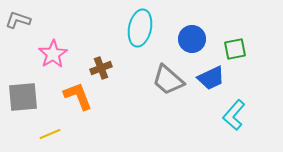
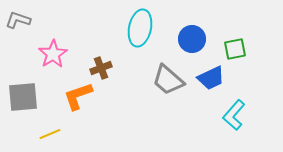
orange L-shape: rotated 88 degrees counterclockwise
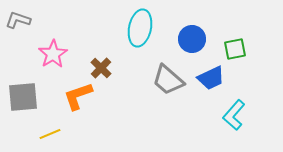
brown cross: rotated 25 degrees counterclockwise
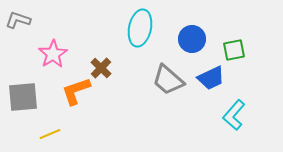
green square: moved 1 px left, 1 px down
orange L-shape: moved 2 px left, 5 px up
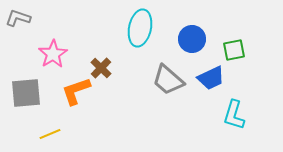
gray L-shape: moved 2 px up
gray square: moved 3 px right, 4 px up
cyan L-shape: rotated 24 degrees counterclockwise
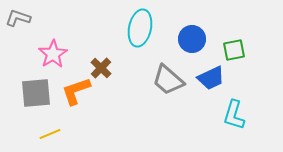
gray square: moved 10 px right
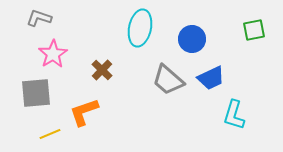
gray L-shape: moved 21 px right
green square: moved 20 px right, 20 px up
brown cross: moved 1 px right, 2 px down
orange L-shape: moved 8 px right, 21 px down
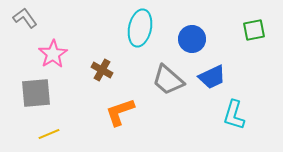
gray L-shape: moved 14 px left; rotated 35 degrees clockwise
brown cross: rotated 15 degrees counterclockwise
blue trapezoid: moved 1 px right, 1 px up
orange L-shape: moved 36 px right
yellow line: moved 1 px left
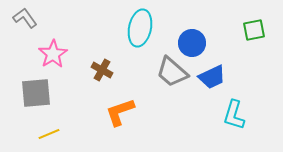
blue circle: moved 4 px down
gray trapezoid: moved 4 px right, 8 px up
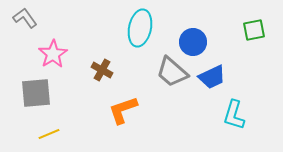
blue circle: moved 1 px right, 1 px up
orange L-shape: moved 3 px right, 2 px up
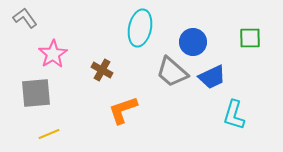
green square: moved 4 px left, 8 px down; rotated 10 degrees clockwise
